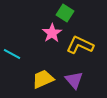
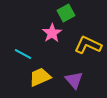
green square: moved 1 px right; rotated 30 degrees clockwise
yellow L-shape: moved 8 px right
cyan line: moved 11 px right
yellow trapezoid: moved 3 px left, 2 px up
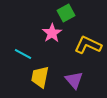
yellow trapezoid: rotated 55 degrees counterclockwise
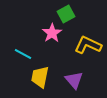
green square: moved 1 px down
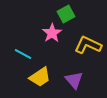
yellow trapezoid: rotated 135 degrees counterclockwise
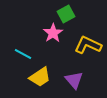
pink star: moved 1 px right
